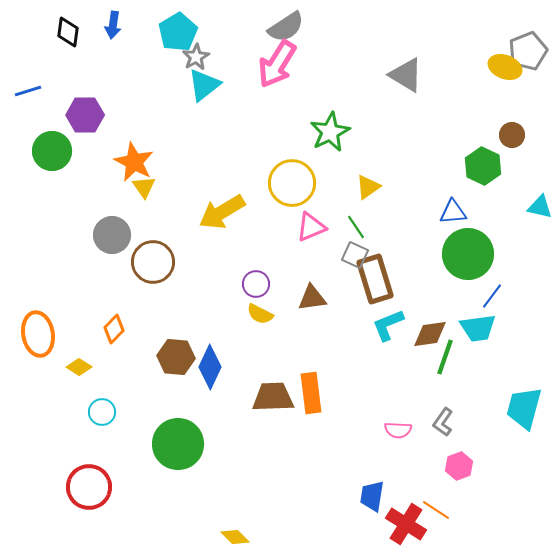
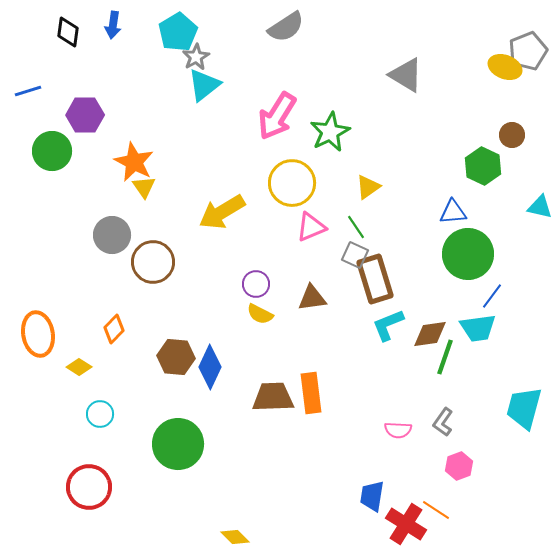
pink arrow at (277, 64): moved 52 px down
cyan circle at (102, 412): moved 2 px left, 2 px down
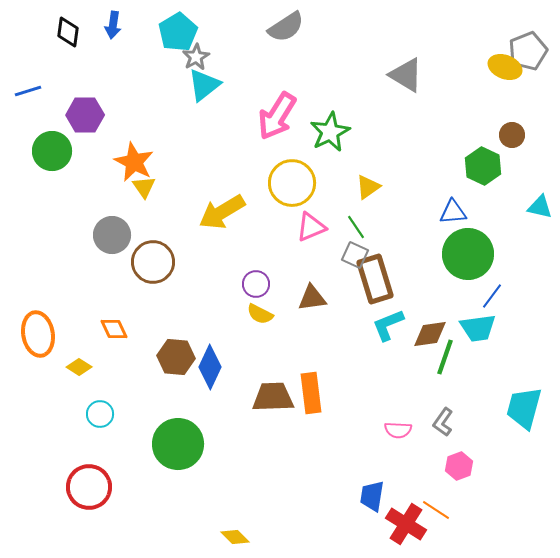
orange diamond at (114, 329): rotated 68 degrees counterclockwise
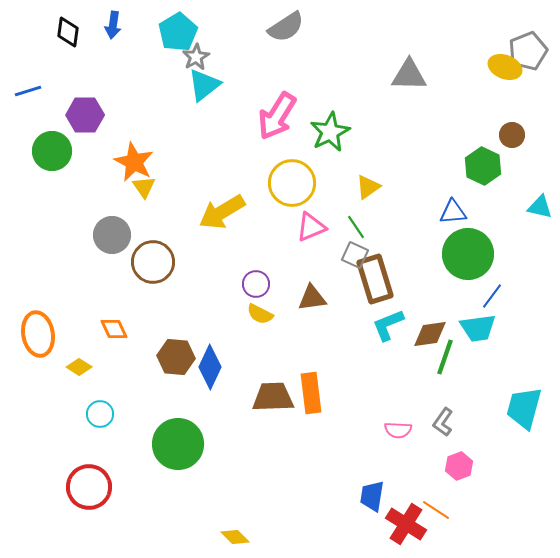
gray triangle at (406, 75): moved 3 px right; rotated 30 degrees counterclockwise
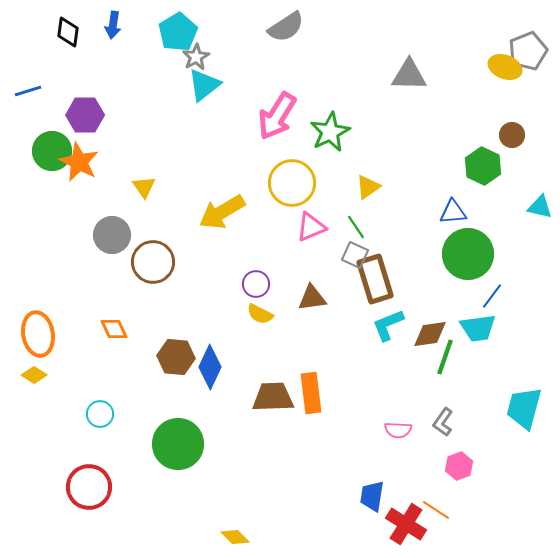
orange star at (134, 162): moved 55 px left
yellow diamond at (79, 367): moved 45 px left, 8 px down
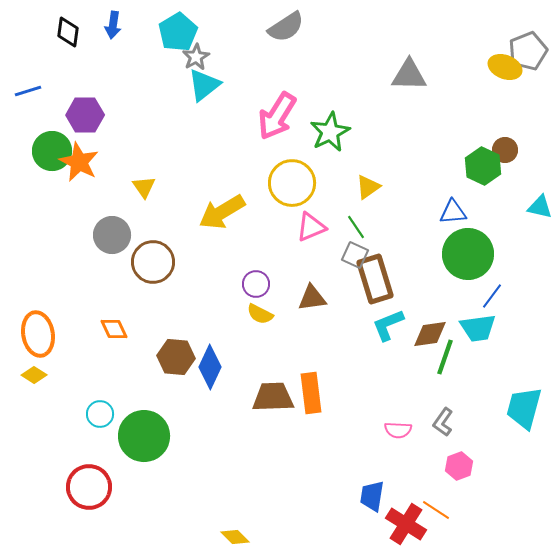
brown circle at (512, 135): moved 7 px left, 15 px down
green circle at (178, 444): moved 34 px left, 8 px up
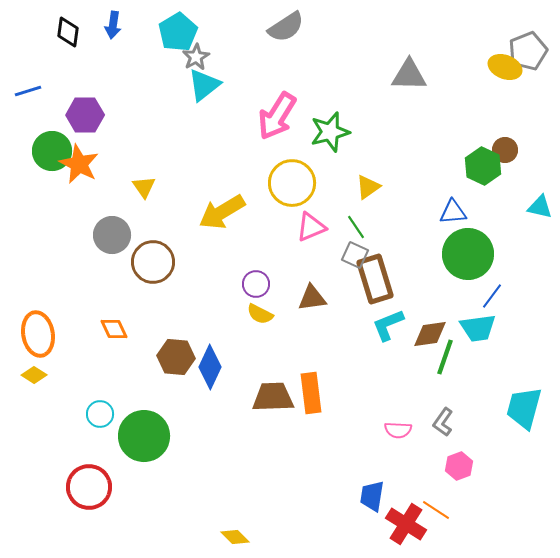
green star at (330, 132): rotated 12 degrees clockwise
orange star at (79, 162): moved 2 px down
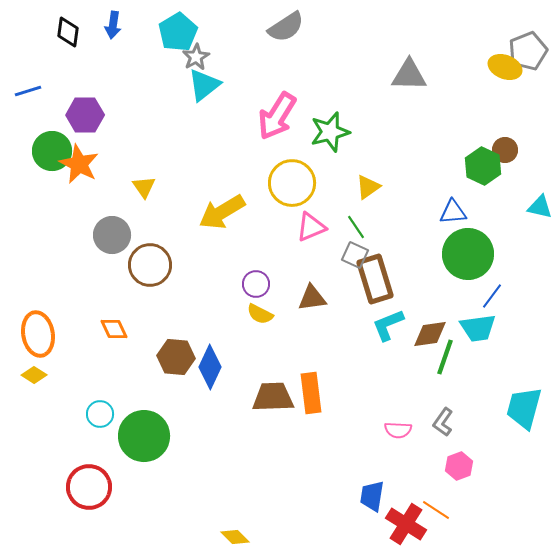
brown circle at (153, 262): moved 3 px left, 3 px down
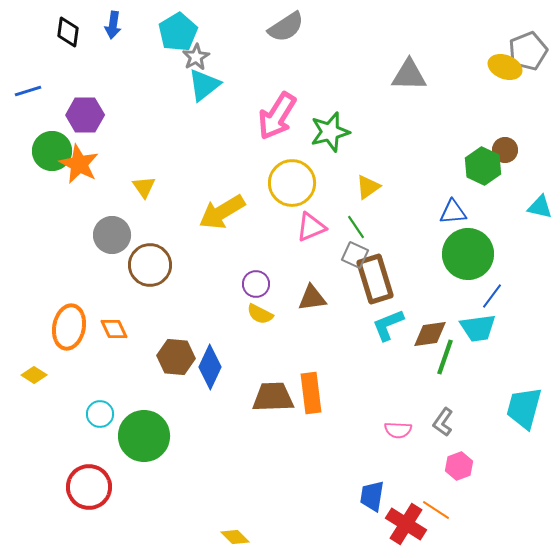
orange ellipse at (38, 334): moved 31 px right, 7 px up; rotated 21 degrees clockwise
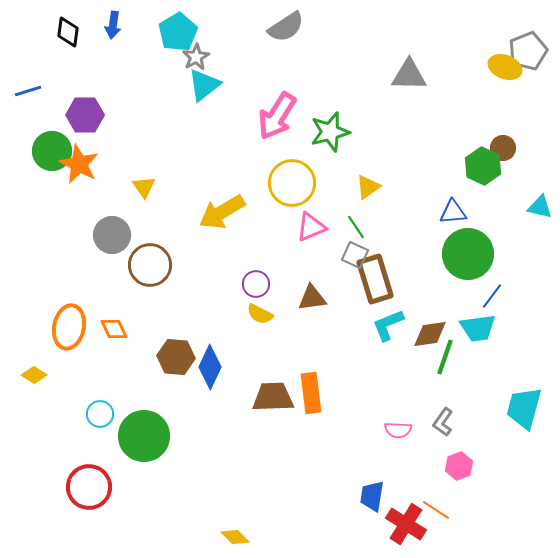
brown circle at (505, 150): moved 2 px left, 2 px up
